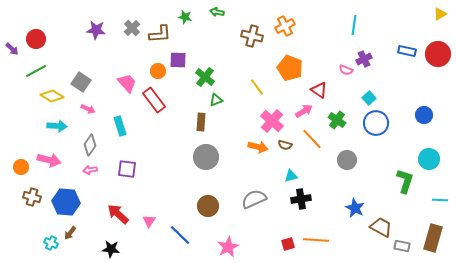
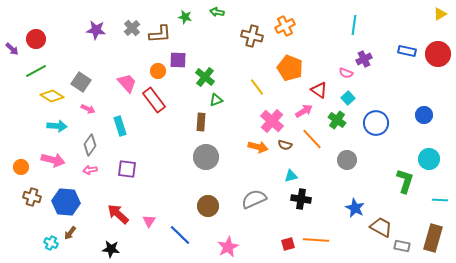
pink semicircle at (346, 70): moved 3 px down
cyan square at (369, 98): moved 21 px left
pink arrow at (49, 160): moved 4 px right
black cross at (301, 199): rotated 18 degrees clockwise
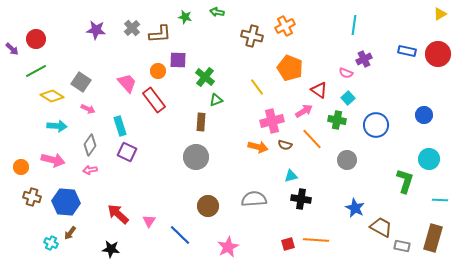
green cross at (337, 120): rotated 24 degrees counterclockwise
pink cross at (272, 121): rotated 35 degrees clockwise
blue circle at (376, 123): moved 2 px down
gray circle at (206, 157): moved 10 px left
purple square at (127, 169): moved 17 px up; rotated 18 degrees clockwise
gray semicircle at (254, 199): rotated 20 degrees clockwise
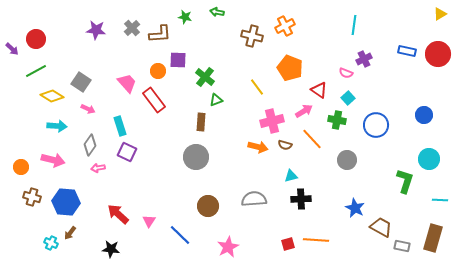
pink arrow at (90, 170): moved 8 px right, 2 px up
black cross at (301, 199): rotated 12 degrees counterclockwise
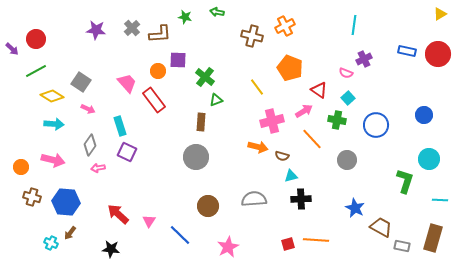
cyan arrow at (57, 126): moved 3 px left, 2 px up
brown semicircle at (285, 145): moved 3 px left, 11 px down
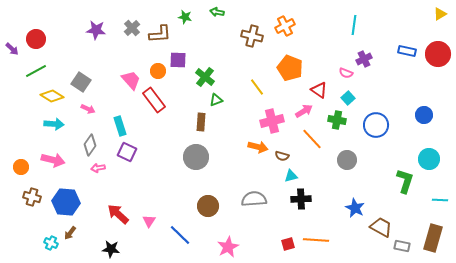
pink trapezoid at (127, 83): moved 4 px right, 3 px up
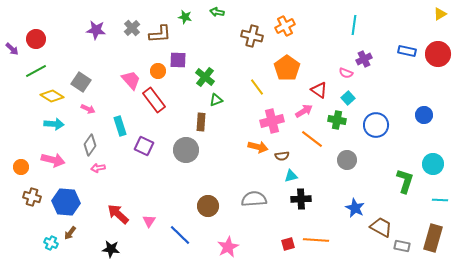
orange pentagon at (290, 68): moved 3 px left; rotated 15 degrees clockwise
orange line at (312, 139): rotated 10 degrees counterclockwise
purple square at (127, 152): moved 17 px right, 6 px up
brown semicircle at (282, 156): rotated 24 degrees counterclockwise
gray circle at (196, 157): moved 10 px left, 7 px up
cyan circle at (429, 159): moved 4 px right, 5 px down
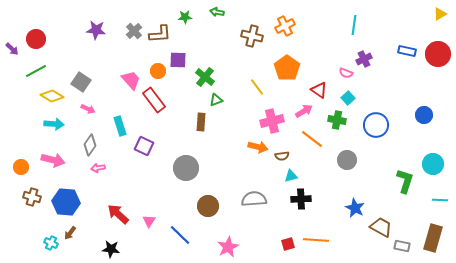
green star at (185, 17): rotated 16 degrees counterclockwise
gray cross at (132, 28): moved 2 px right, 3 px down
gray circle at (186, 150): moved 18 px down
